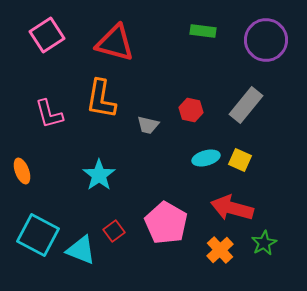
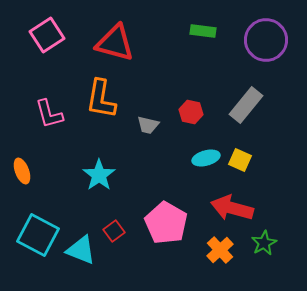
red hexagon: moved 2 px down
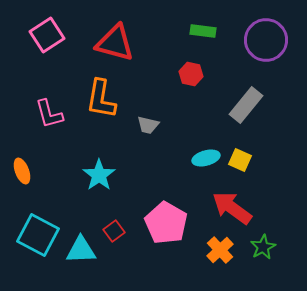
red hexagon: moved 38 px up
red arrow: rotated 21 degrees clockwise
green star: moved 1 px left, 4 px down
cyan triangle: rotated 24 degrees counterclockwise
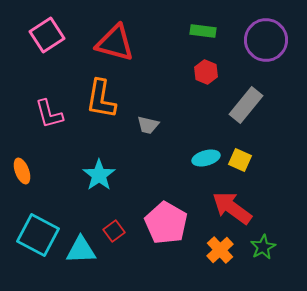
red hexagon: moved 15 px right, 2 px up; rotated 10 degrees clockwise
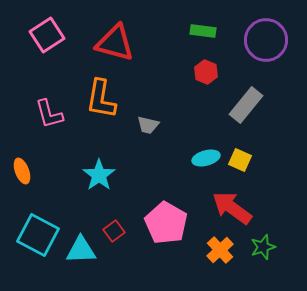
green star: rotated 10 degrees clockwise
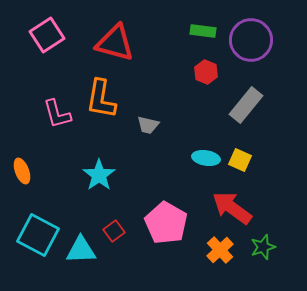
purple circle: moved 15 px left
pink L-shape: moved 8 px right
cyan ellipse: rotated 24 degrees clockwise
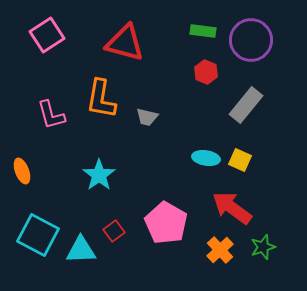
red triangle: moved 10 px right
pink L-shape: moved 6 px left, 1 px down
gray trapezoid: moved 1 px left, 8 px up
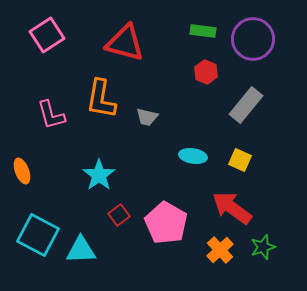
purple circle: moved 2 px right, 1 px up
cyan ellipse: moved 13 px left, 2 px up
red square: moved 5 px right, 16 px up
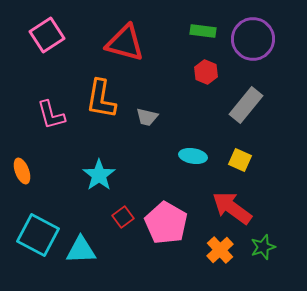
red square: moved 4 px right, 2 px down
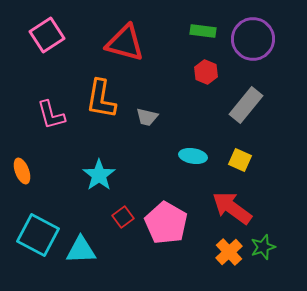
orange cross: moved 9 px right, 2 px down
